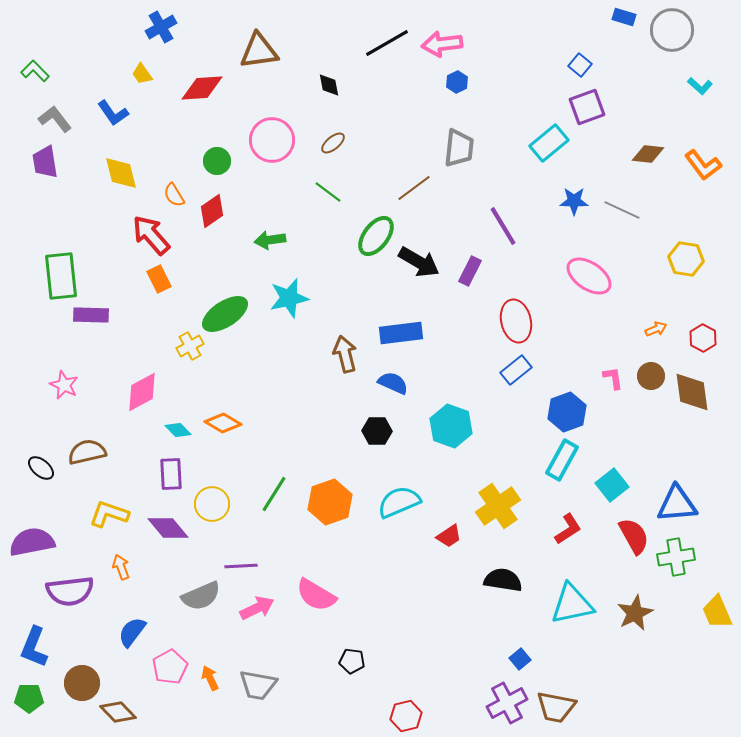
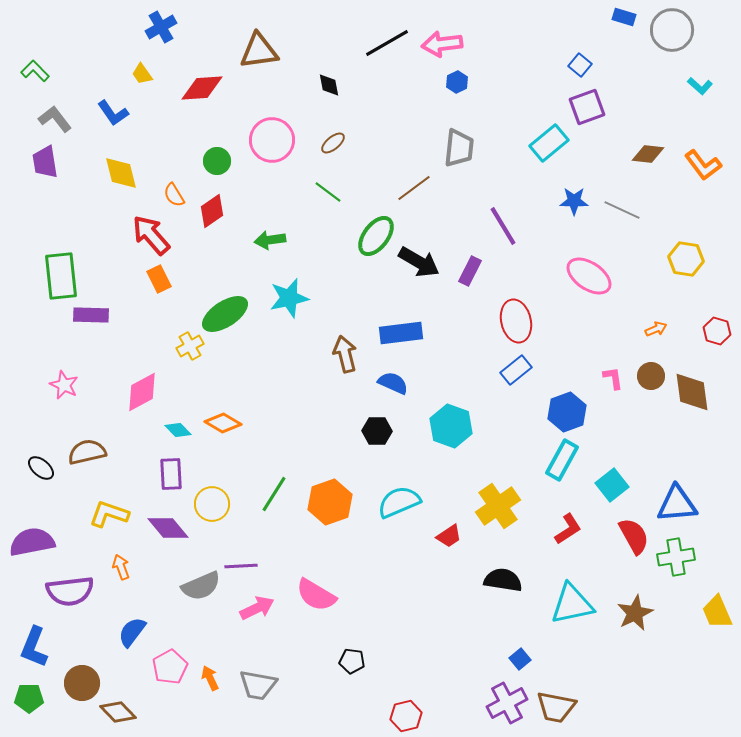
red hexagon at (703, 338): moved 14 px right, 7 px up; rotated 12 degrees counterclockwise
gray semicircle at (201, 596): moved 10 px up
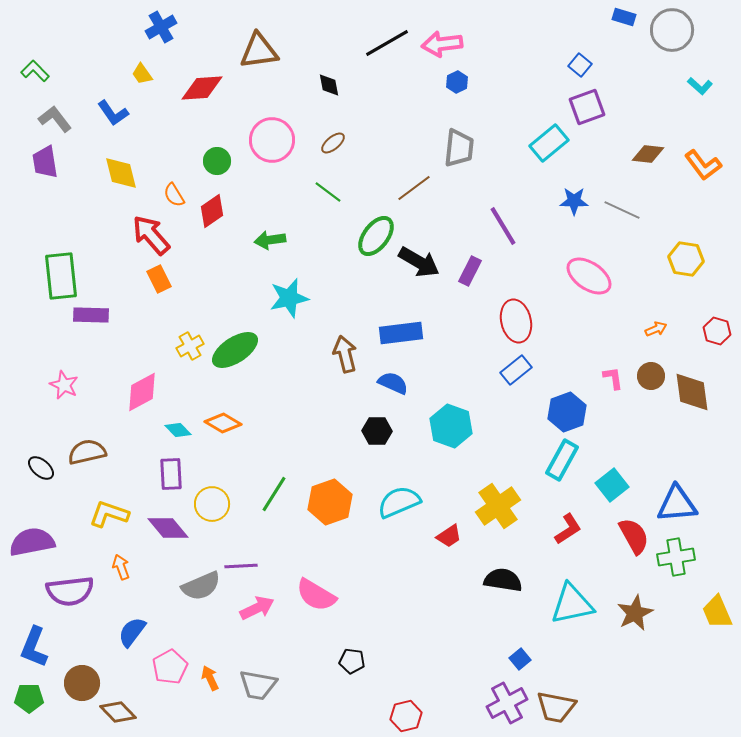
green ellipse at (225, 314): moved 10 px right, 36 px down
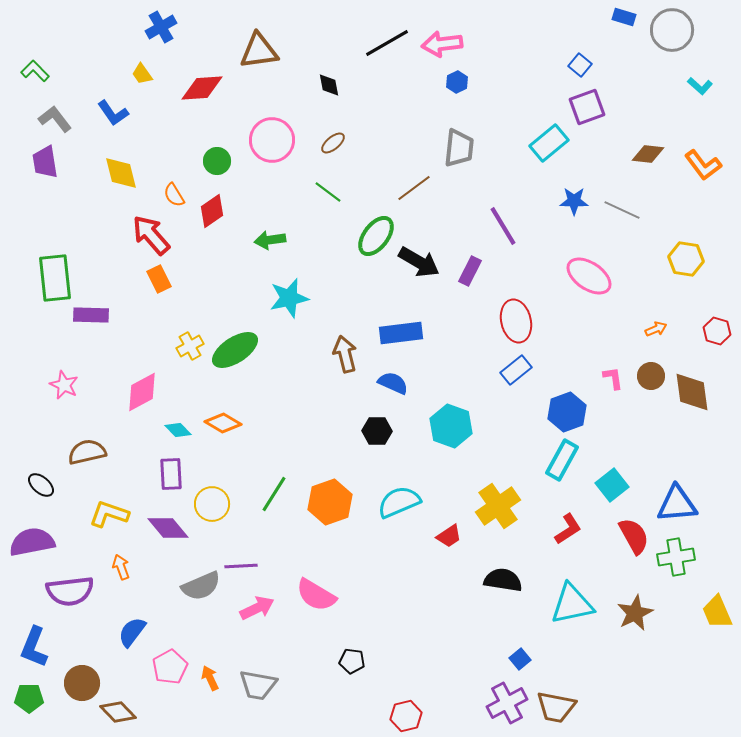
green rectangle at (61, 276): moved 6 px left, 2 px down
black ellipse at (41, 468): moved 17 px down
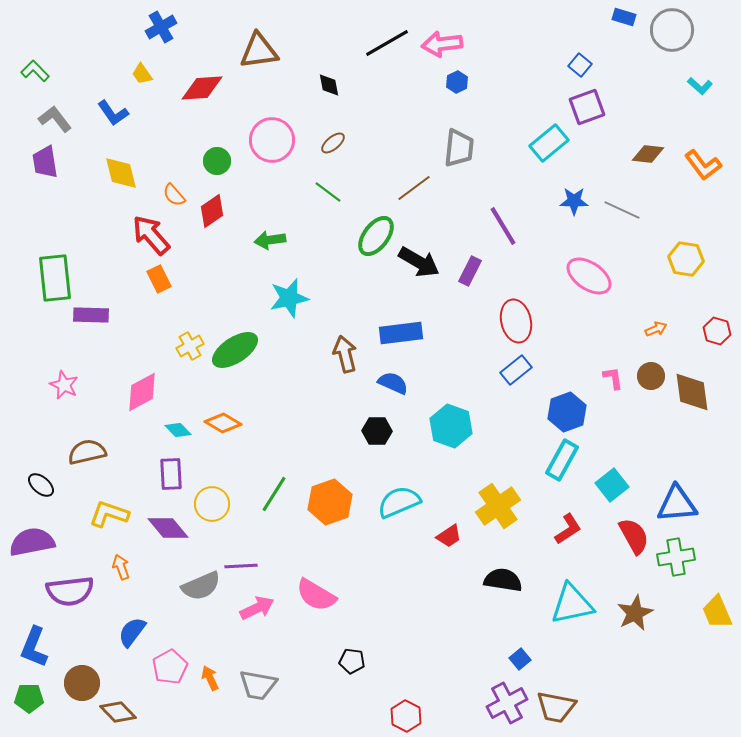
orange semicircle at (174, 195): rotated 10 degrees counterclockwise
red hexagon at (406, 716): rotated 20 degrees counterclockwise
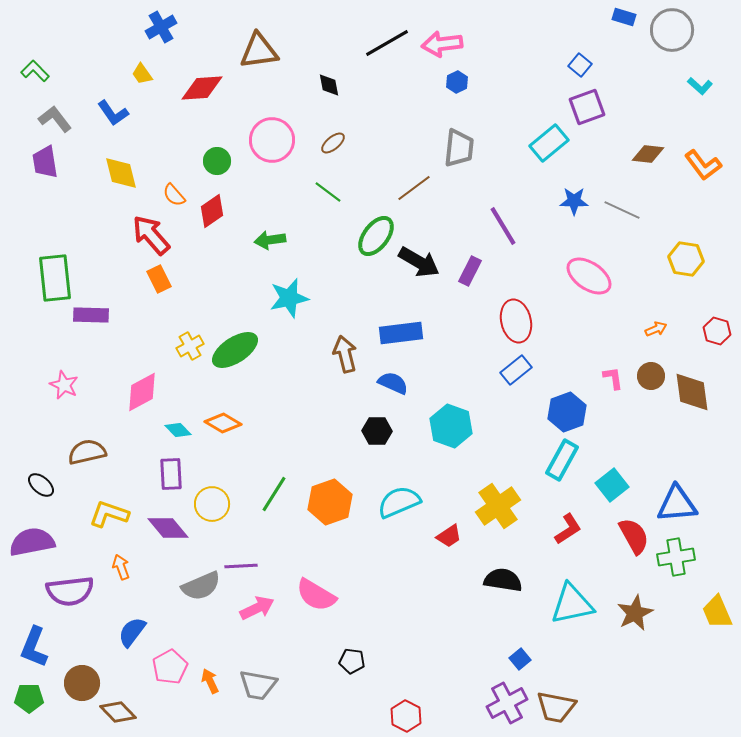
orange arrow at (210, 678): moved 3 px down
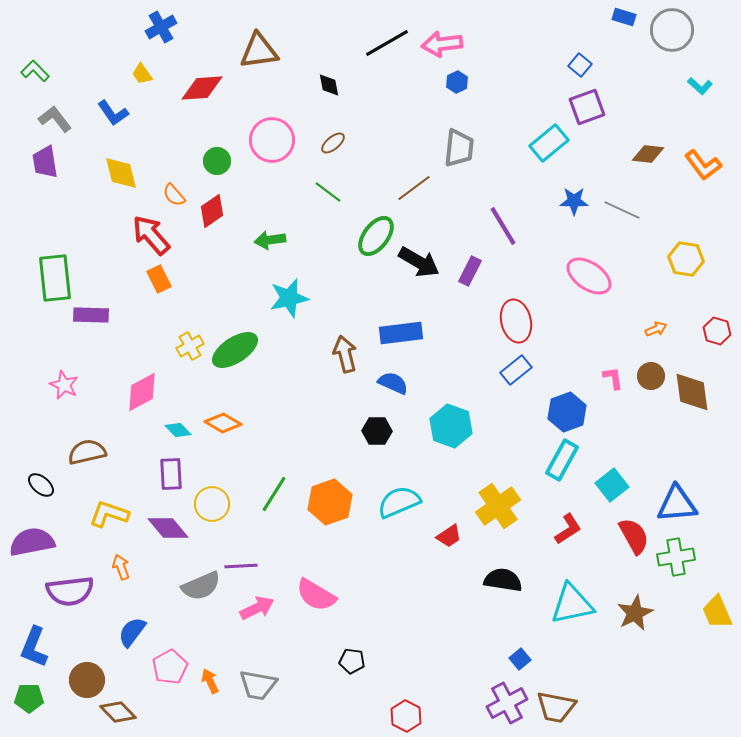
brown circle at (82, 683): moved 5 px right, 3 px up
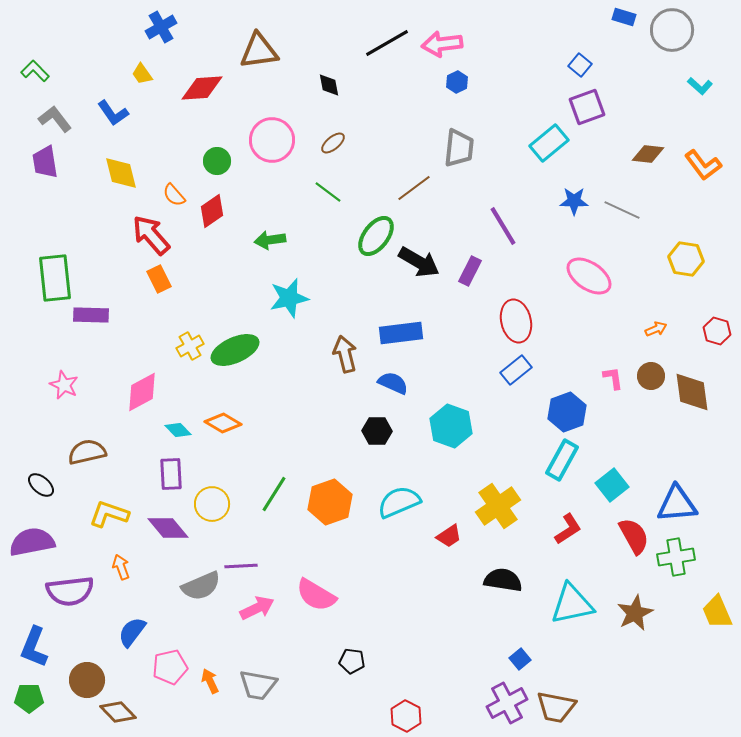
green ellipse at (235, 350): rotated 9 degrees clockwise
pink pentagon at (170, 667): rotated 16 degrees clockwise
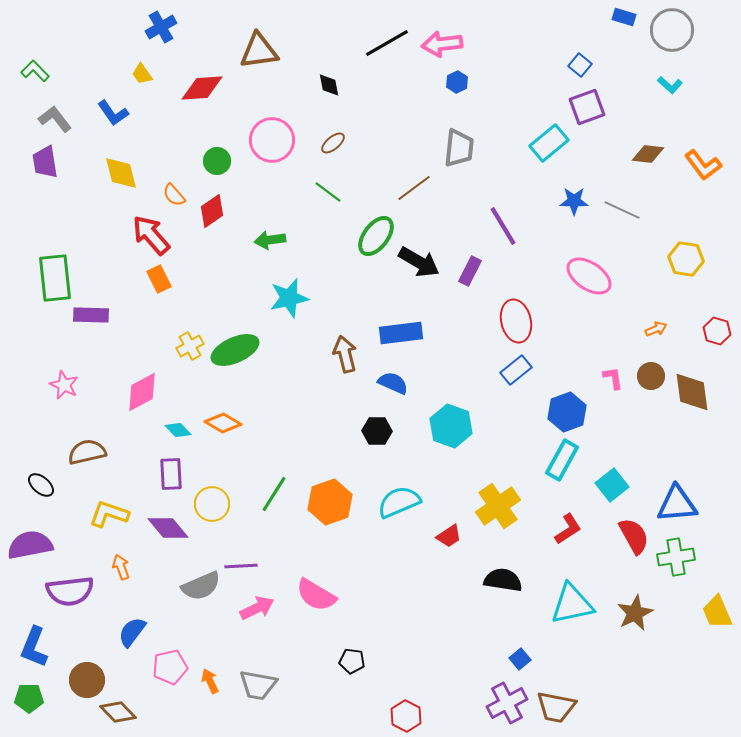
cyan L-shape at (700, 86): moved 30 px left, 1 px up
purple semicircle at (32, 542): moved 2 px left, 3 px down
